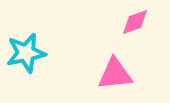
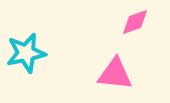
pink triangle: rotated 12 degrees clockwise
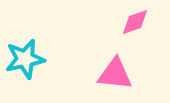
cyan star: moved 1 px left, 6 px down
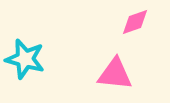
cyan star: rotated 27 degrees clockwise
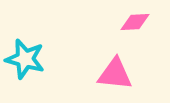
pink diamond: rotated 16 degrees clockwise
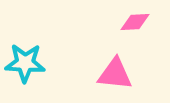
cyan star: moved 4 px down; rotated 12 degrees counterclockwise
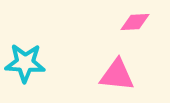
pink triangle: moved 2 px right, 1 px down
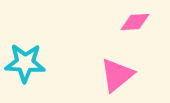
pink triangle: rotated 45 degrees counterclockwise
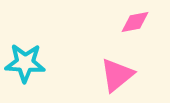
pink diamond: rotated 8 degrees counterclockwise
